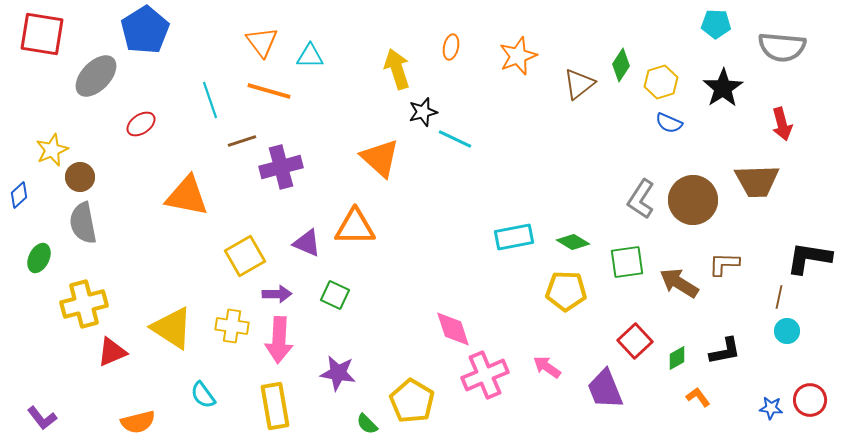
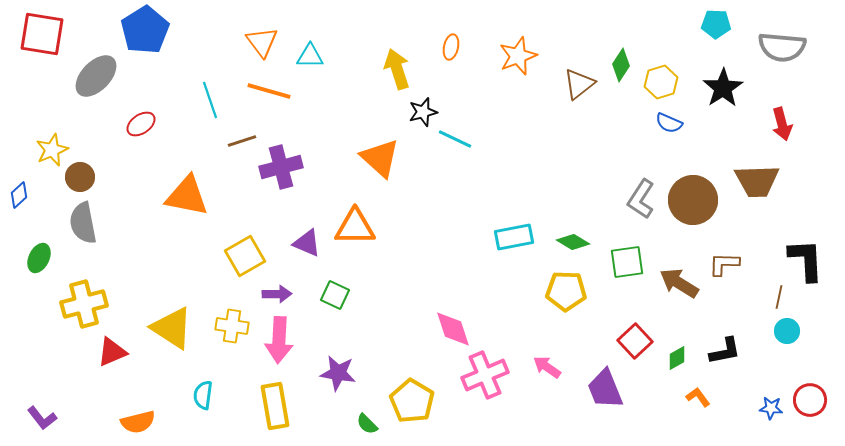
black L-shape at (809, 258): moved 3 px left, 2 px down; rotated 78 degrees clockwise
cyan semicircle at (203, 395): rotated 44 degrees clockwise
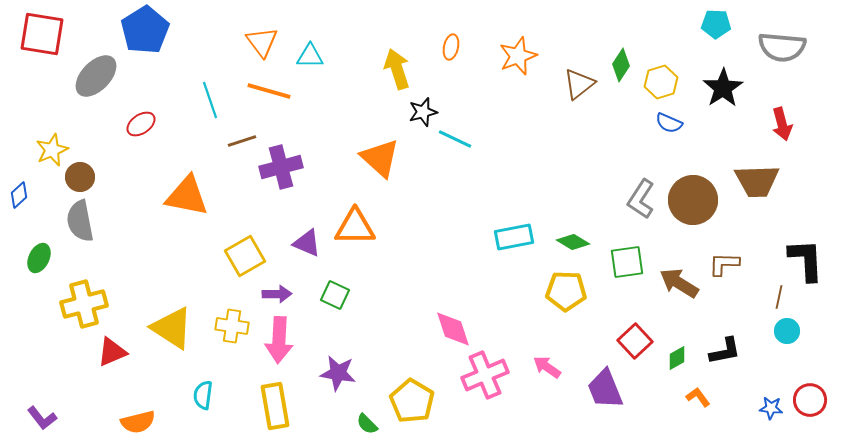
gray semicircle at (83, 223): moved 3 px left, 2 px up
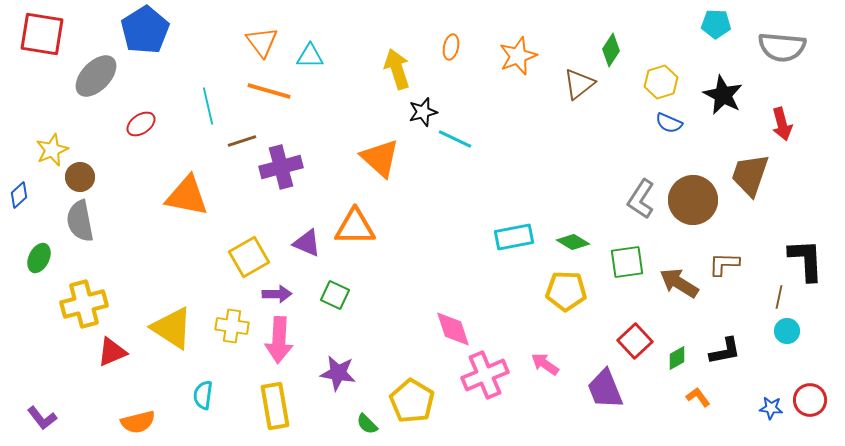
green diamond at (621, 65): moved 10 px left, 15 px up
black star at (723, 88): moved 7 px down; rotated 12 degrees counterclockwise
cyan line at (210, 100): moved 2 px left, 6 px down; rotated 6 degrees clockwise
brown trapezoid at (757, 181): moved 7 px left, 6 px up; rotated 111 degrees clockwise
yellow square at (245, 256): moved 4 px right, 1 px down
pink arrow at (547, 367): moved 2 px left, 3 px up
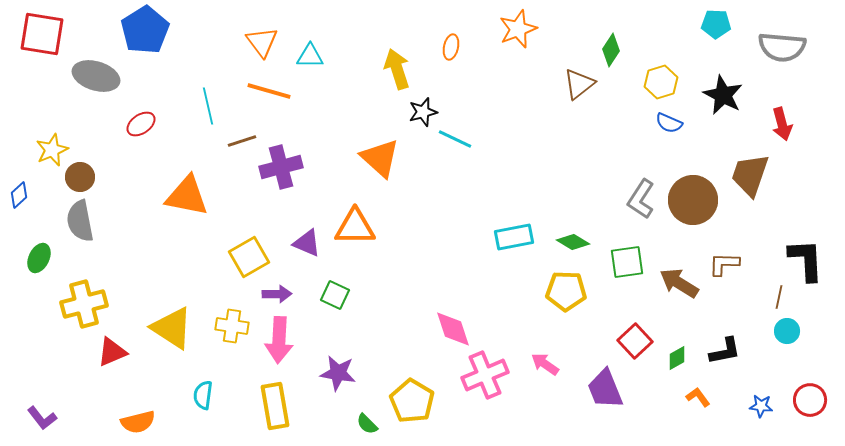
orange star at (518, 56): moved 27 px up
gray ellipse at (96, 76): rotated 63 degrees clockwise
blue star at (771, 408): moved 10 px left, 2 px up
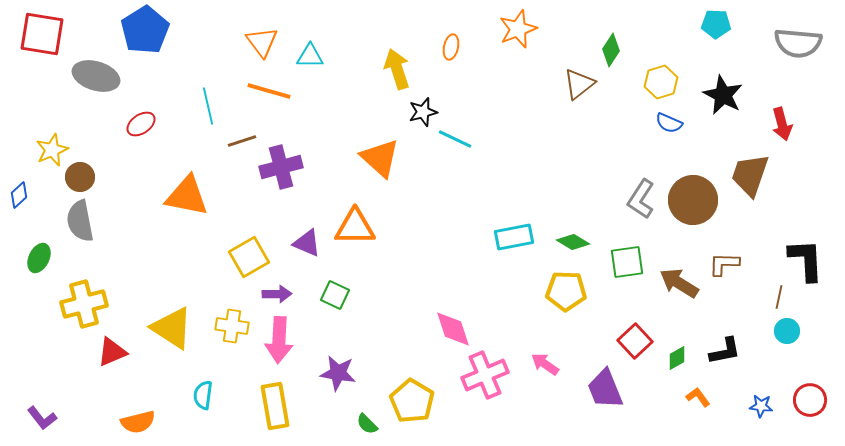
gray semicircle at (782, 47): moved 16 px right, 4 px up
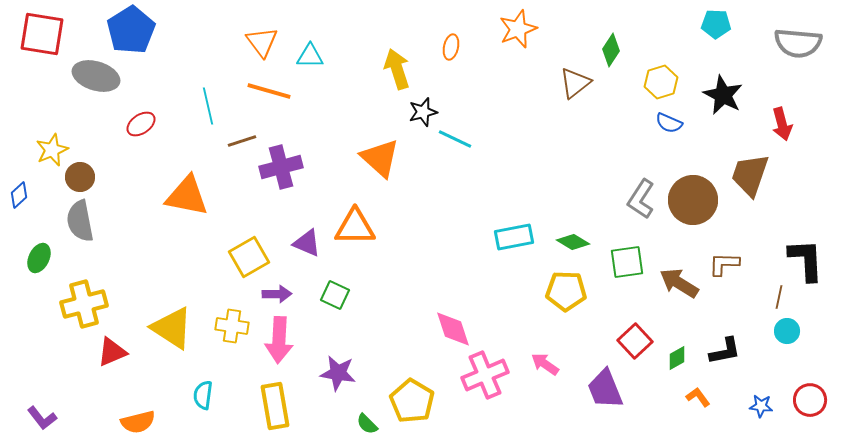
blue pentagon at (145, 30): moved 14 px left
brown triangle at (579, 84): moved 4 px left, 1 px up
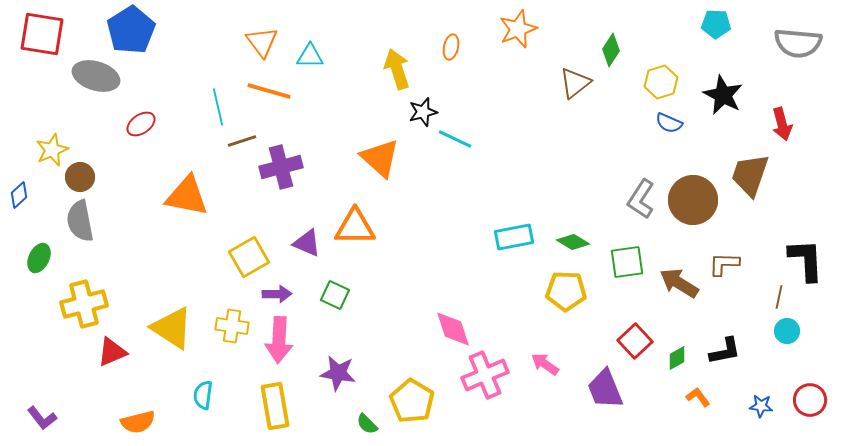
cyan line at (208, 106): moved 10 px right, 1 px down
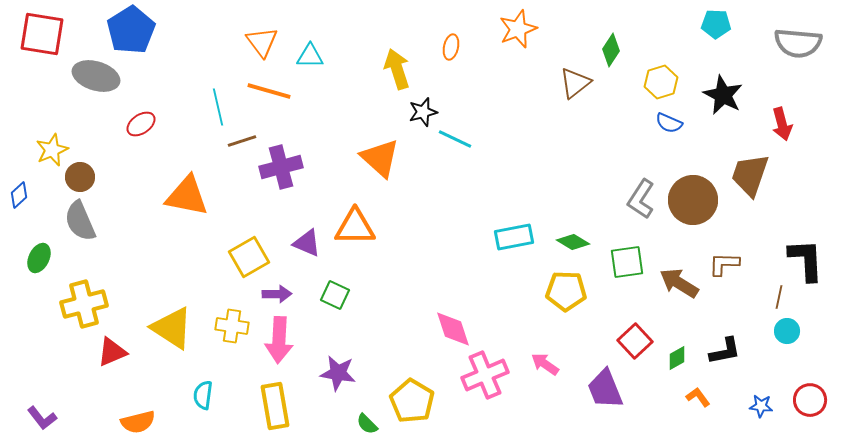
gray semicircle at (80, 221): rotated 12 degrees counterclockwise
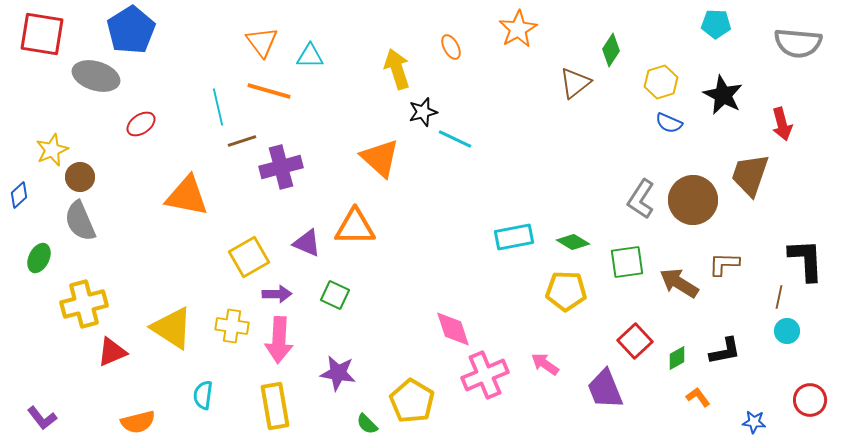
orange star at (518, 29): rotated 9 degrees counterclockwise
orange ellipse at (451, 47): rotated 40 degrees counterclockwise
blue star at (761, 406): moved 7 px left, 16 px down
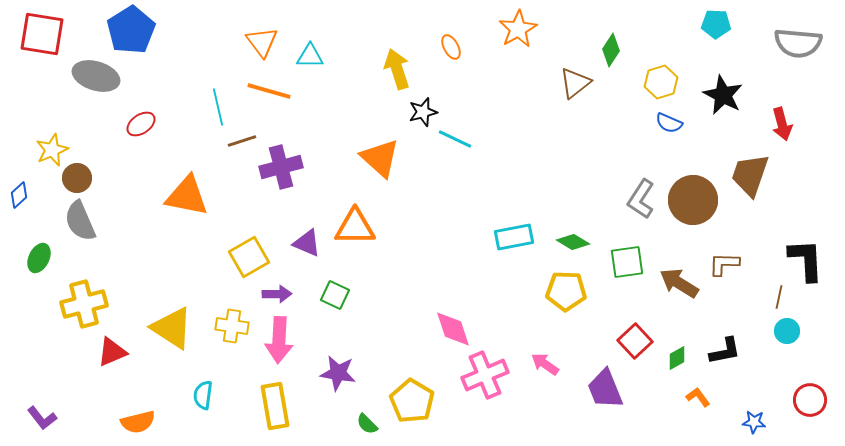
brown circle at (80, 177): moved 3 px left, 1 px down
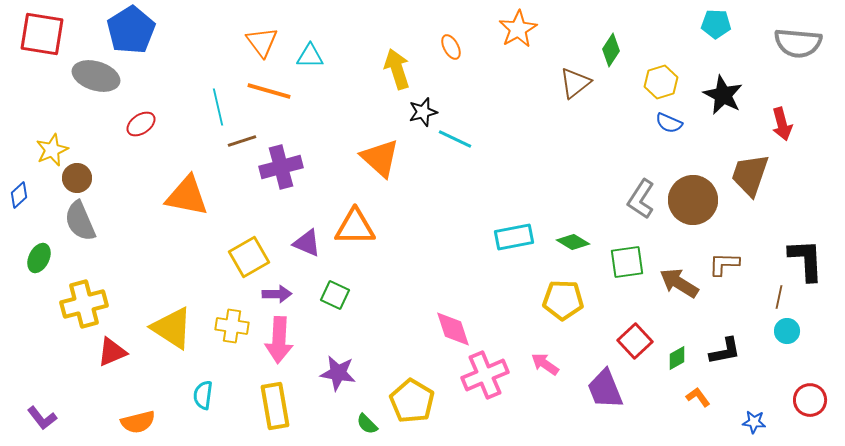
yellow pentagon at (566, 291): moved 3 px left, 9 px down
